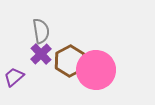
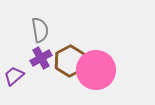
gray semicircle: moved 1 px left, 1 px up
purple cross: moved 4 px down; rotated 15 degrees clockwise
purple trapezoid: moved 1 px up
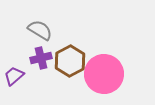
gray semicircle: rotated 50 degrees counterclockwise
purple cross: rotated 15 degrees clockwise
pink circle: moved 8 px right, 4 px down
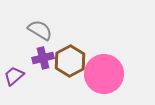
purple cross: moved 2 px right
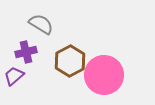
gray semicircle: moved 1 px right, 6 px up
purple cross: moved 17 px left, 6 px up
pink circle: moved 1 px down
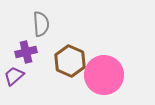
gray semicircle: rotated 55 degrees clockwise
brown hexagon: rotated 8 degrees counterclockwise
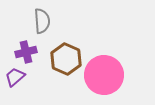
gray semicircle: moved 1 px right, 3 px up
brown hexagon: moved 4 px left, 2 px up
purple trapezoid: moved 1 px right, 1 px down
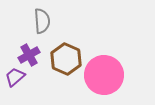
purple cross: moved 3 px right, 3 px down; rotated 15 degrees counterclockwise
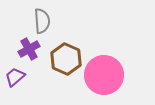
purple cross: moved 6 px up
